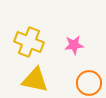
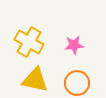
yellow cross: rotated 8 degrees clockwise
orange circle: moved 12 px left
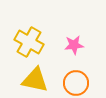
orange circle: moved 1 px left
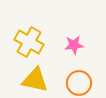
orange circle: moved 3 px right
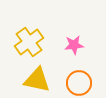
yellow cross: rotated 24 degrees clockwise
yellow triangle: moved 2 px right
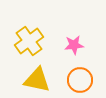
yellow cross: moved 1 px up
orange circle: moved 1 px right, 3 px up
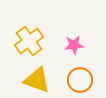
yellow triangle: rotated 8 degrees clockwise
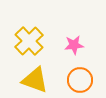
yellow cross: rotated 8 degrees counterclockwise
yellow triangle: moved 2 px left
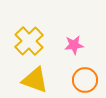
orange circle: moved 5 px right
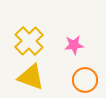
yellow triangle: moved 4 px left, 3 px up
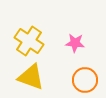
yellow cross: rotated 12 degrees counterclockwise
pink star: moved 1 px right, 2 px up; rotated 12 degrees clockwise
